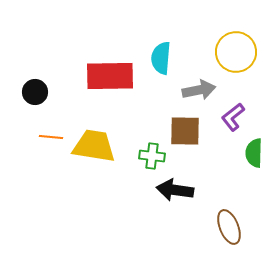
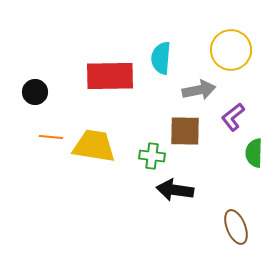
yellow circle: moved 5 px left, 2 px up
brown ellipse: moved 7 px right
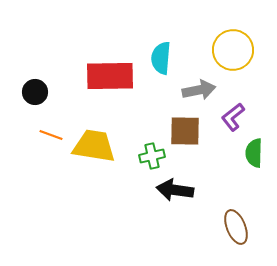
yellow circle: moved 2 px right
orange line: moved 2 px up; rotated 15 degrees clockwise
green cross: rotated 20 degrees counterclockwise
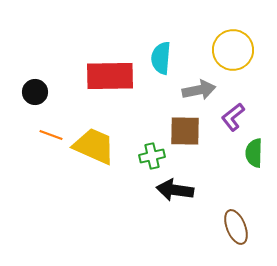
yellow trapezoid: rotated 15 degrees clockwise
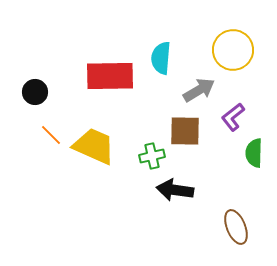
gray arrow: rotated 20 degrees counterclockwise
orange line: rotated 25 degrees clockwise
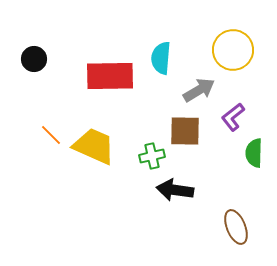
black circle: moved 1 px left, 33 px up
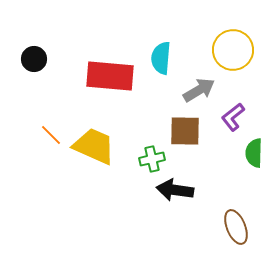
red rectangle: rotated 6 degrees clockwise
green cross: moved 3 px down
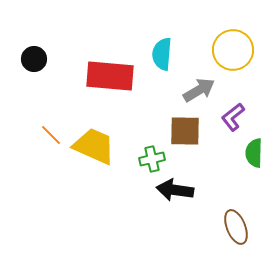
cyan semicircle: moved 1 px right, 4 px up
